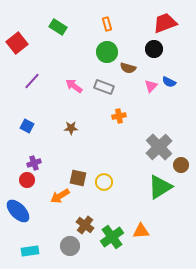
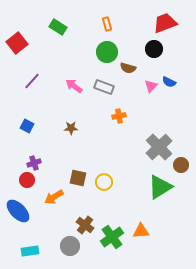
orange arrow: moved 6 px left, 1 px down
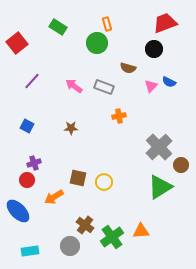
green circle: moved 10 px left, 9 px up
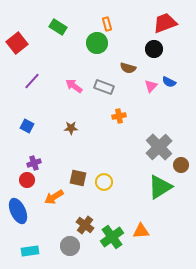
blue ellipse: rotated 20 degrees clockwise
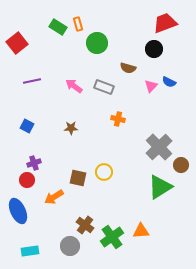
orange rectangle: moved 29 px left
purple line: rotated 36 degrees clockwise
orange cross: moved 1 px left, 3 px down; rotated 24 degrees clockwise
yellow circle: moved 10 px up
